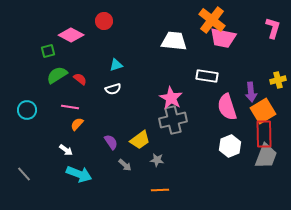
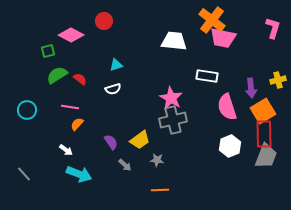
purple arrow: moved 4 px up
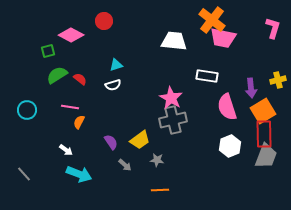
white semicircle: moved 4 px up
orange semicircle: moved 2 px right, 2 px up; rotated 16 degrees counterclockwise
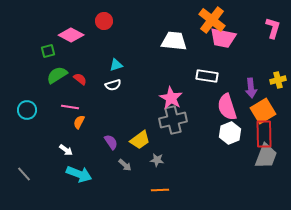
white hexagon: moved 13 px up
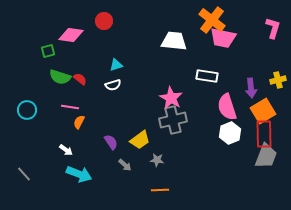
pink diamond: rotated 20 degrees counterclockwise
green semicircle: moved 3 px right, 2 px down; rotated 130 degrees counterclockwise
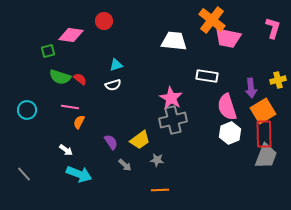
pink trapezoid: moved 5 px right
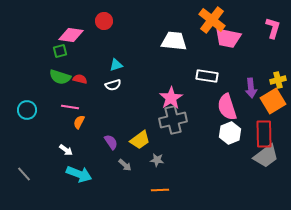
green square: moved 12 px right
red semicircle: rotated 24 degrees counterclockwise
pink star: rotated 10 degrees clockwise
orange square: moved 10 px right, 10 px up
gray trapezoid: rotated 32 degrees clockwise
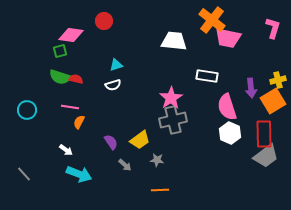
red semicircle: moved 4 px left
white hexagon: rotated 15 degrees counterclockwise
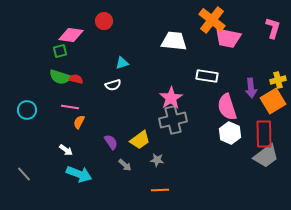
cyan triangle: moved 6 px right, 2 px up
